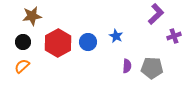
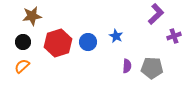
red hexagon: rotated 12 degrees clockwise
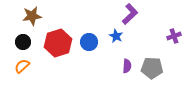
purple L-shape: moved 26 px left
blue circle: moved 1 px right
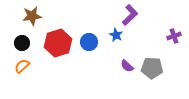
purple L-shape: moved 1 px down
blue star: moved 1 px up
black circle: moved 1 px left, 1 px down
purple semicircle: rotated 128 degrees clockwise
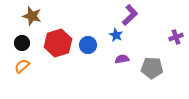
brown star: rotated 24 degrees clockwise
purple cross: moved 2 px right, 1 px down
blue circle: moved 1 px left, 3 px down
purple semicircle: moved 5 px left, 7 px up; rotated 128 degrees clockwise
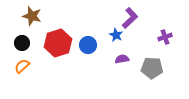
purple L-shape: moved 3 px down
purple cross: moved 11 px left
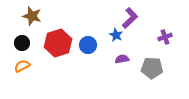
orange semicircle: rotated 14 degrees clockwise
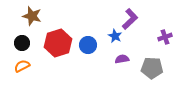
purple L-shape: moved 1 px down
blue star: moved 1 px left, 1 px down
